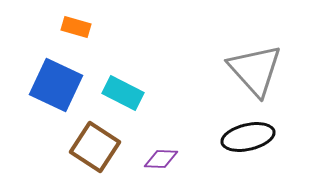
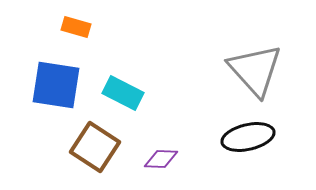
blue square: rotated 16 degrees counterclockwise
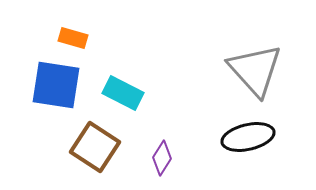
orange rectangle: moved 3 px left, 11 px down
purple diamond: moved 1 px right, 1 px up; rotated 60 degrees counterclockwise
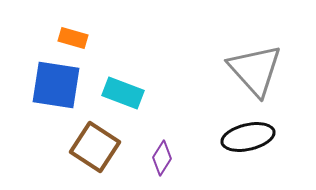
cyan rectangle: rotated 6 degrees counterclockwise
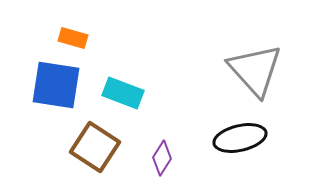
black ellipse: moved 8 px left, 1 px down
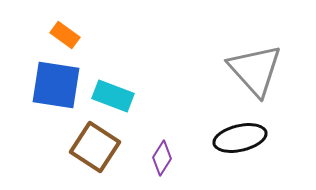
orange rectangle: moved 8 px left, 3 px up; rotated 20 degrees clockwise
cyan rectangle: moved 10 px left, 3 px down
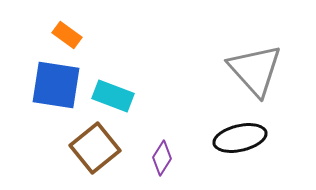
orange rectangle: moved 2 px right
brown square: moved 1 px down; rotated 18 degrees clockwise
